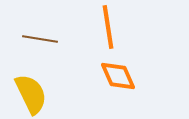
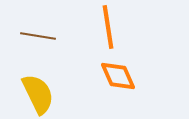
brown line: moved 2 px left, 3 px up
yellow semicircle: moved 7 px right
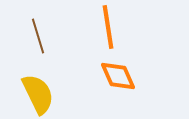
brown line: rotated 64 degrees clockwise
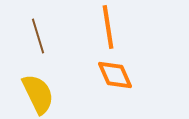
orange diamond: moved 3 px left, 1 px up
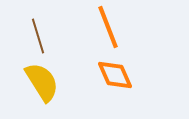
orange line: rotated 12 degrees counterclockwise
yellow semicircle: moved 4 px right, 12 px up; rotated 6 degrees counterclockwise
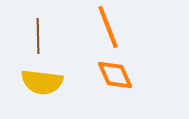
brown line: rotated 16 degrees clockwise
yellow semicircle: rotated 129 degrees clockwise
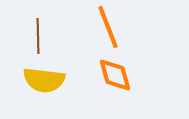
orange diamond: rotated 9 degrees clockwise
yellow semicircle: moved 2 px right, 2 px up
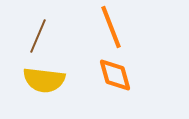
orange line: moved 3 px right
brown line: rotated 24 degrees clockwise
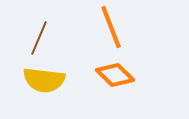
brown line: moved 1 px right, 2 px down
orange diamond: rotated 30 degrees counterclockwise
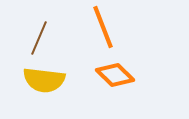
orange line: moved 8 px left
